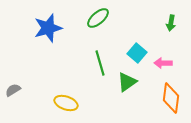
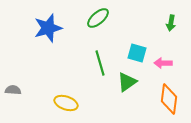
cyan square: rotated 24 degrees counterclockwise
gray semicircle: rotated 35 degrees clockwise
orange diamond: moved 2 px left, 1 px down
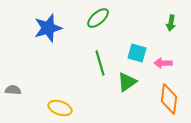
yellow ellipse: moved 6 px left, 5 px down
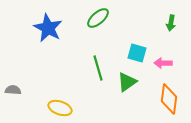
blue star: rotated 28 degrees counterclockwise
green line: moved 2 px left, 5 px down
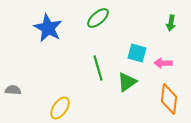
yellow ellipse: rotated 75 degrees counterclockwise
